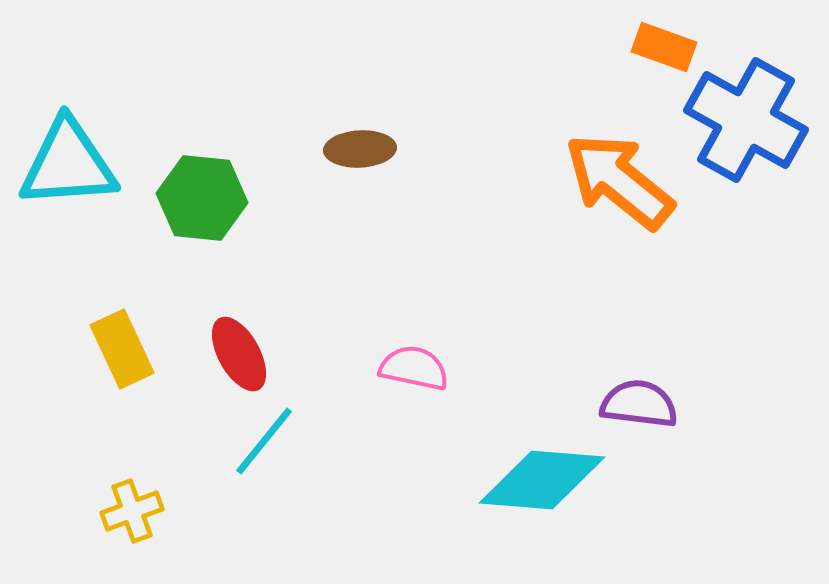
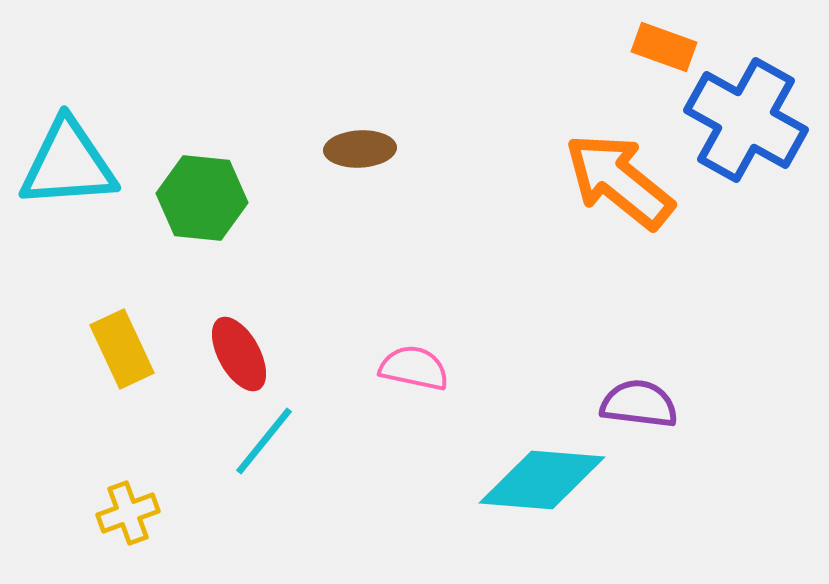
yellow cross: moved 4 px left, 2 px down
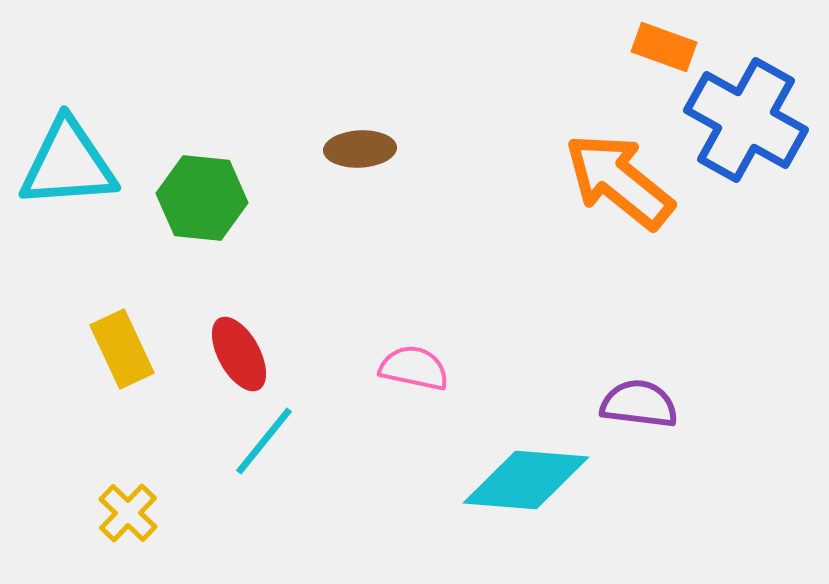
cyan diamond: moved 16 px left
yellow cross: rotated 26 degrees counterclockwise
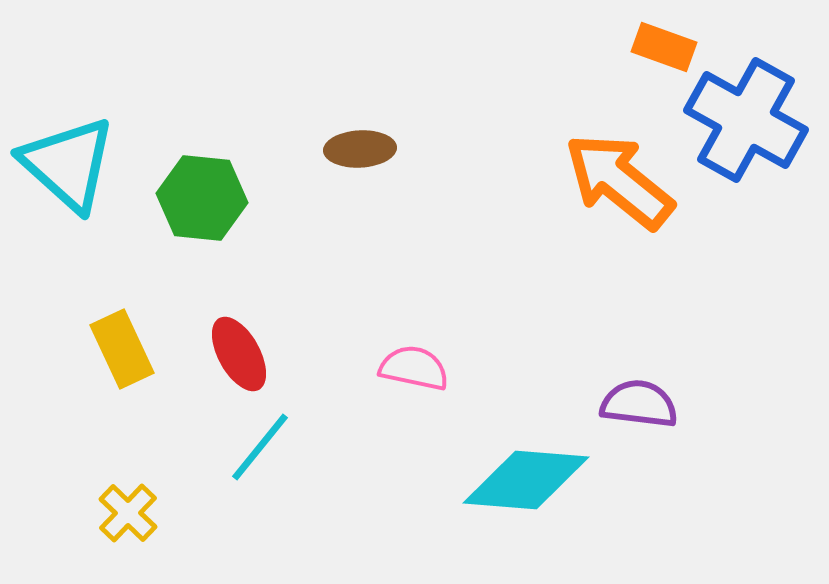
cyan triangle: rotated 46 degrees clockwise
cyan line: moved 4 px left, 6 px down
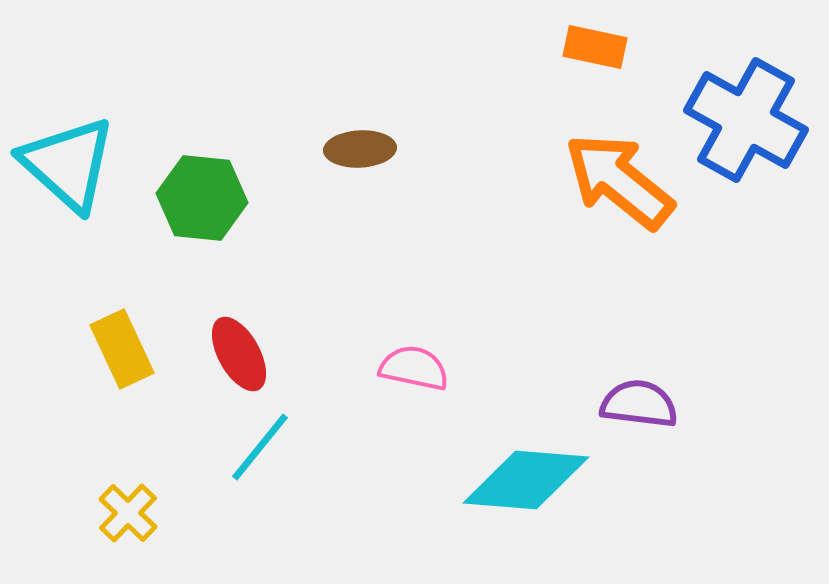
orange rectangle: moved 69 px left; rotated 8 degrees counterclockwise
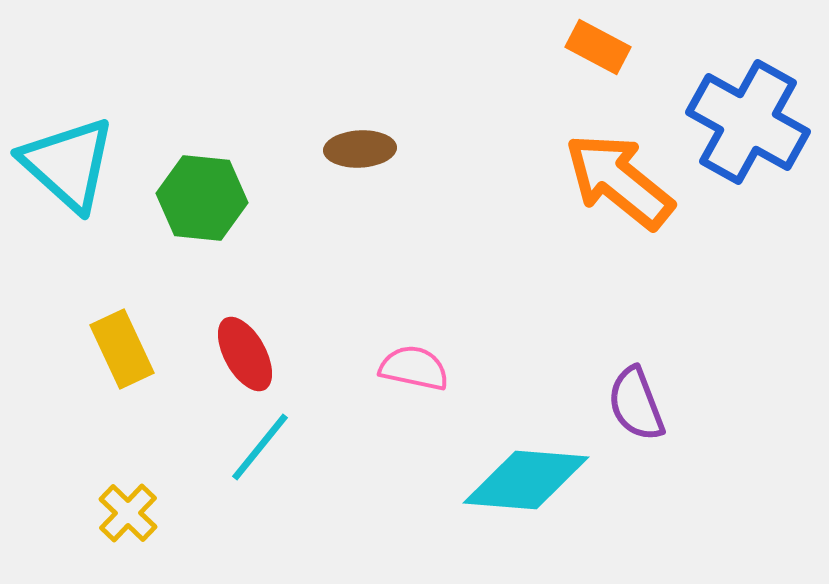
orange rectangle: moved 3 px right; rotated 16 degrees clockwise
blue cross: moved 2 px right, 2 px down
red ellipse: moved 6 px right
purple semicircle: moved 3 px left; rotated 118 degrees counterclockwise
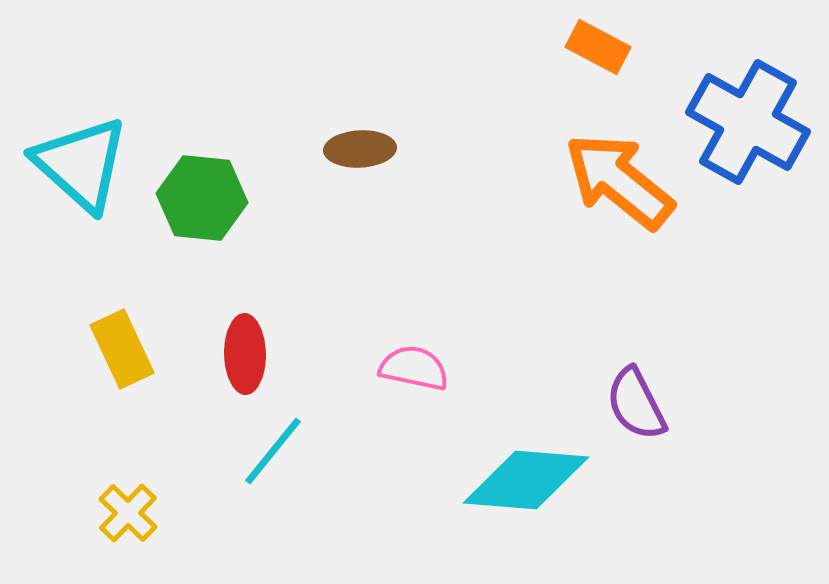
cyan triangle: moved 13 px right
red ellipse: rotated 28 degrees clockwise
purple semicircle: rotated 6 degrees counterclockwise
cyan line: moved 13 px right, 4 px down
